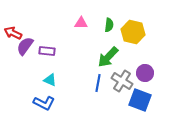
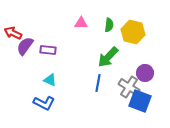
purple rectangle: moved 1 px right, 1 px up
gray cross: moved 7 px right, 6 px down
blue square: moved 1 px down
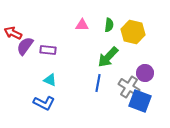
pink triangle: moved 1 px right, 2 px down
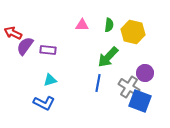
cyan triangle: rotated 40 degrees counterclockwise
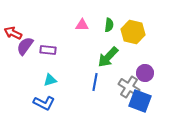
blue line: moved 3 px left, 1 px up
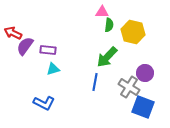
pink triangle: moved 20 px right, 13 px up
green arrow: moved 1 px left
cyan triangle: moved 3 px right, 11 px up
blue square: moved 3 px right, 6 px down
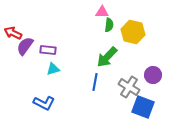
purple circle: moved 8 px right, 2 px down
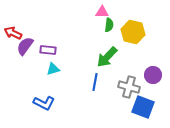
gray cross: rotated 15 degrees counterclockwise
